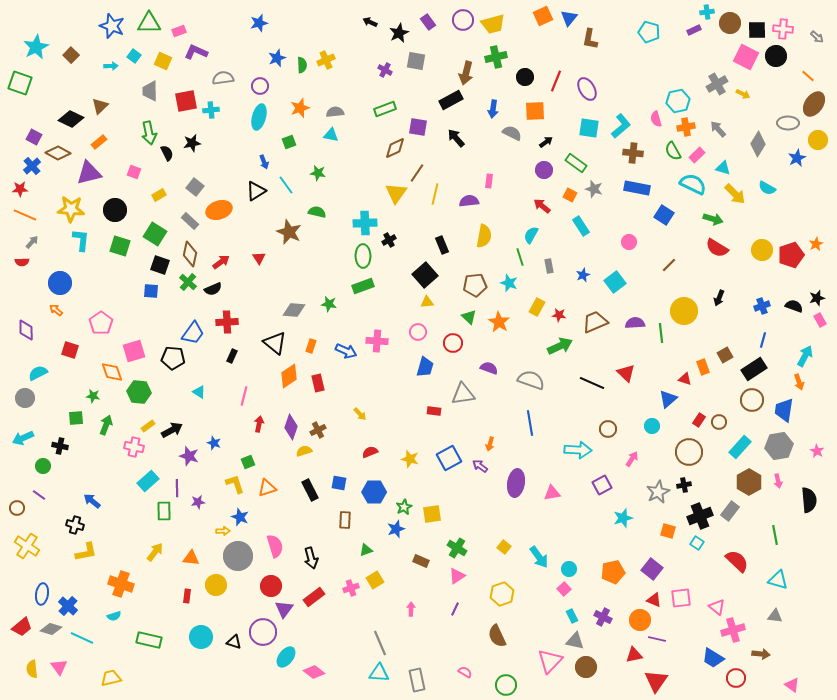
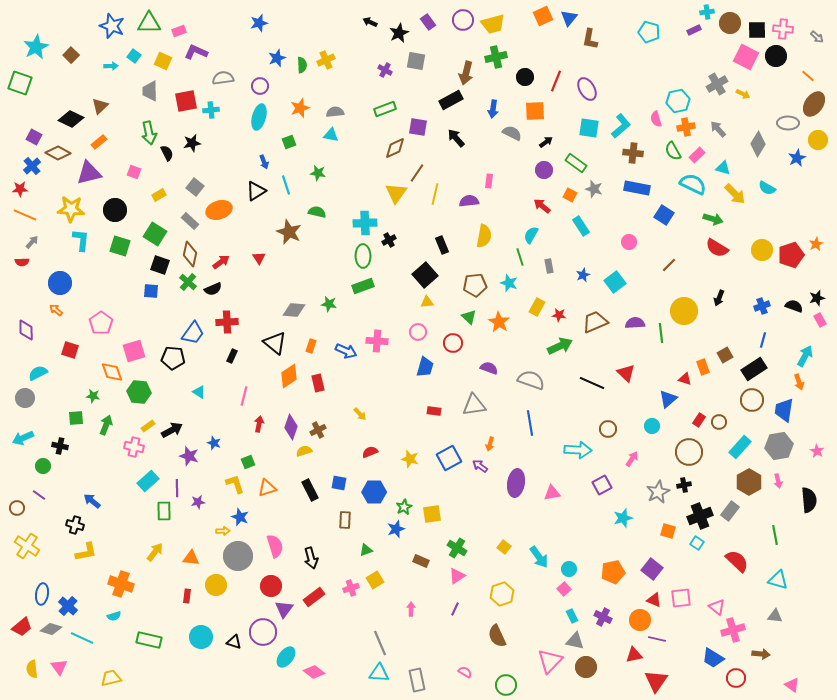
cyan line at (286, 185): rotated 18 degrees clockwise
gray triangle at (463, 394): moved 11 px right, 11 px down
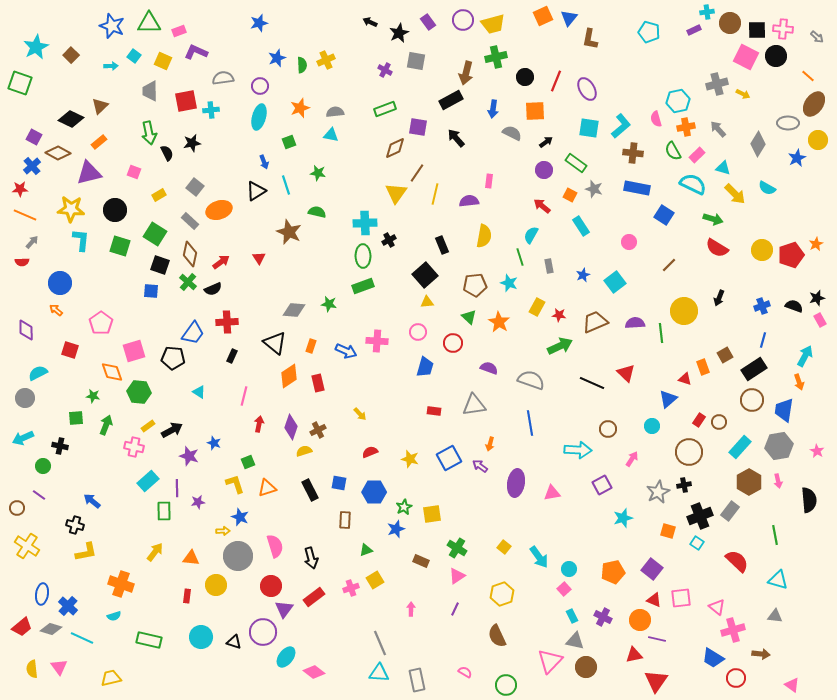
gray cross at (717, 84): rotated 15 degrees clockwise
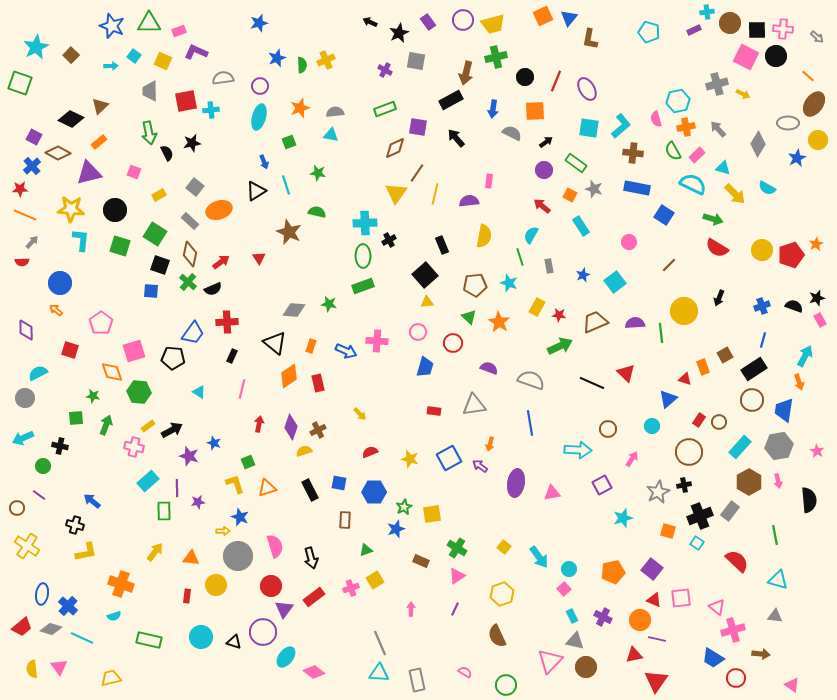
pink line at (244, 396): moved 2 px left, 7 px up
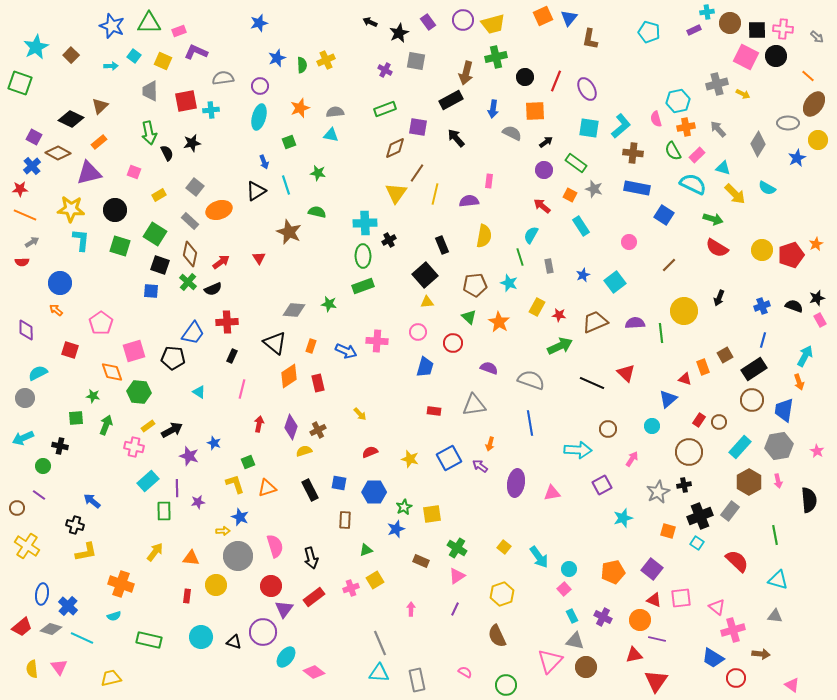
gray arrow at (32, 242): rotated 16 degrees clockwise
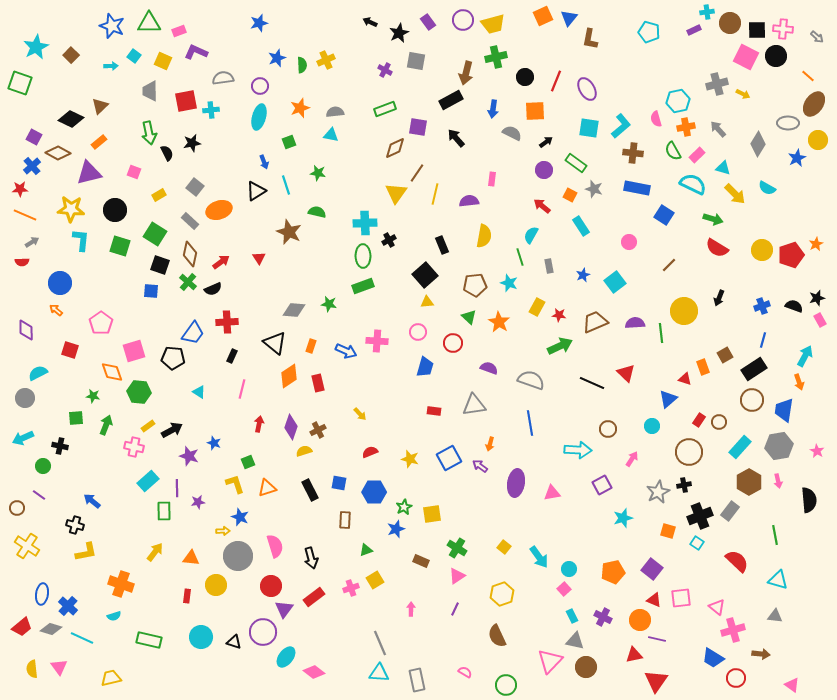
pink rectangle at (489, 181): moved 3 px right, 2 px up
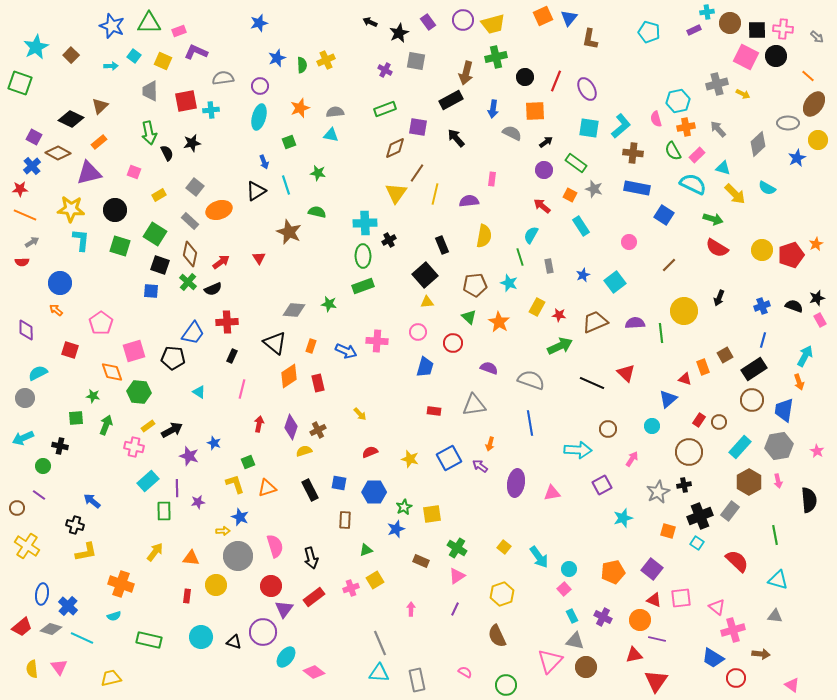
gray diamond at (758, 144): rotated 15 degrees clockwise
